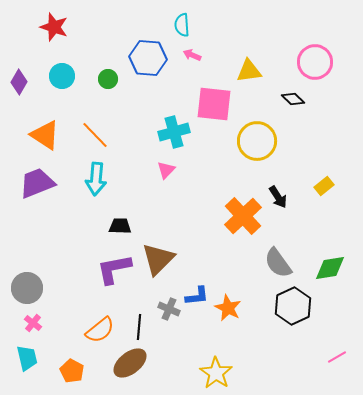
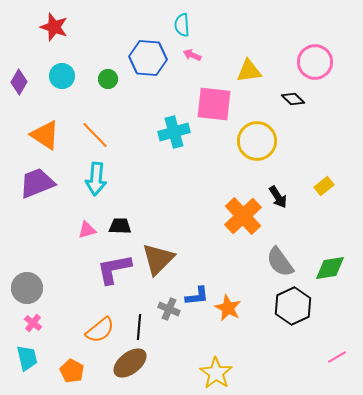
pink triangle: moved 79 px left, 60 px down; rotated 30 degrees clockwise
gray semicircle: moved 2 px right, 1 px up
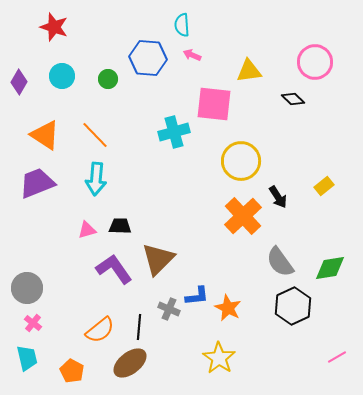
yellow circle: moved 16 px left, 20 px down
purple L-shape: rotated 66 degrees clockwise
yellow star: moved 3 px right, 15 px up
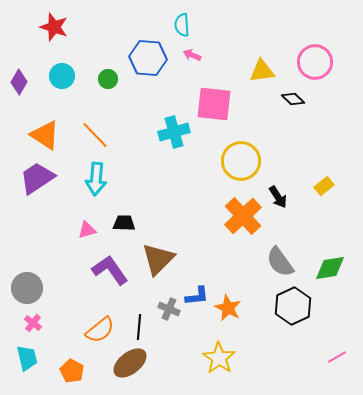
yellow triangle: moved 13 px right
purple trapezoid: moved 5 px up; rotated 12 degrees counterclockwise
black trapezoid: moved 4 px right, 3 px up
purple L-shape: moved 4 px left, 1 px down
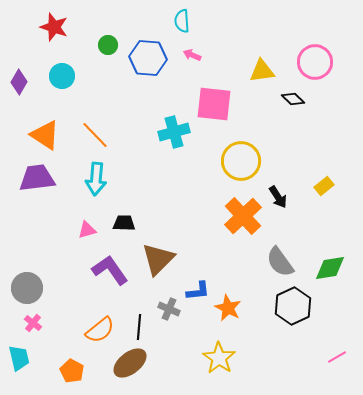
cyan semicircle: moved 4 px up
green circle: moved 34 px up
purple trapezoid: rotated 27 degrees clockwise
blue L-shape: moved 1 px right, 5 px up
cyan trapezoid: moved 8 px left
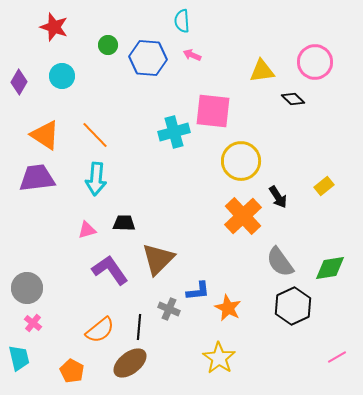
pink square: moved 1 px left, 7 px down
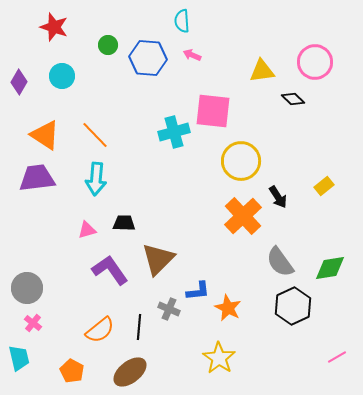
brown ellipse: moved 9 px down
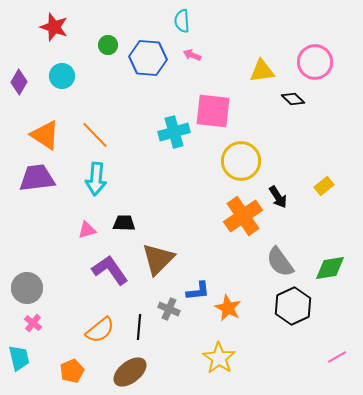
orange cross: rotated 9 degrees clockwise
orange pentagon: rotated 20 degrees clockwise
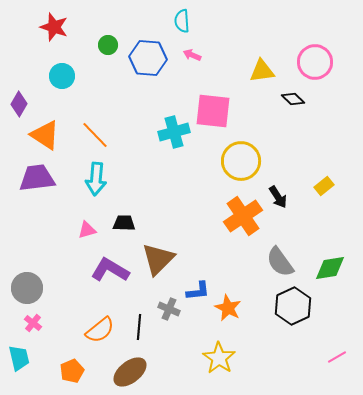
purple diamond: moved 22 px down
purple L-shape: rotated 24 degrees counterclockwise
